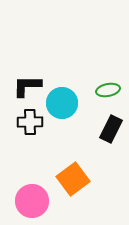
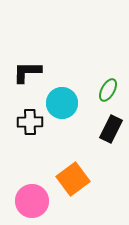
black L-shape: moved 14 px up
green ellipse: rotated 50 degrees counterclockwise
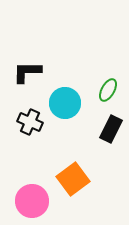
cyan circle: moved 3 px right
black cross: rotated 25 degrees clockwise
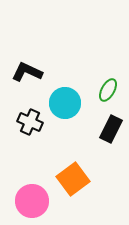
black L-shape: rotated 24 degrees clockwise
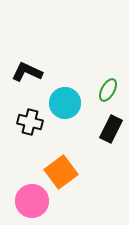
black cross: rotated 10 degrees counterclockwise
orange square: moved 12 px left, 7 px up
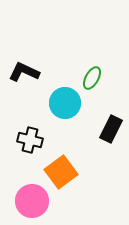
black L-shape: moved 3 px left
green ellipse: moved 16 px left, 12 px up
black cross: moved 18 px down
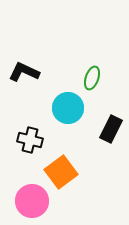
green ellipse: rotated 10 degrees counterclockwise
cyan circle: moved 3 px right, 5 px down
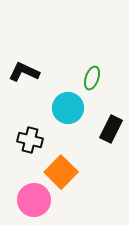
orange square: rotated 8 degrees counterclockwise
pink circle: moved 2 px right, 1 px up
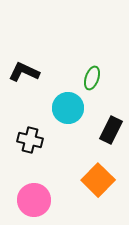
black rectangle: moved 1 px down
orange square: moved 37 px right, 8 px down
